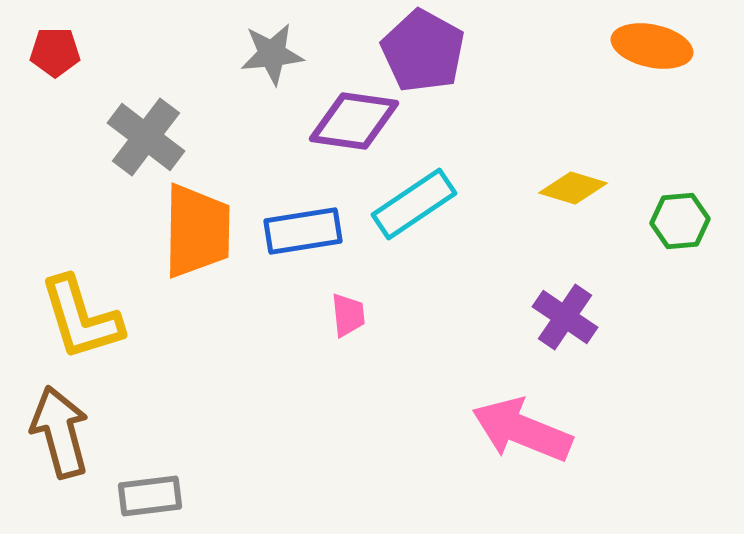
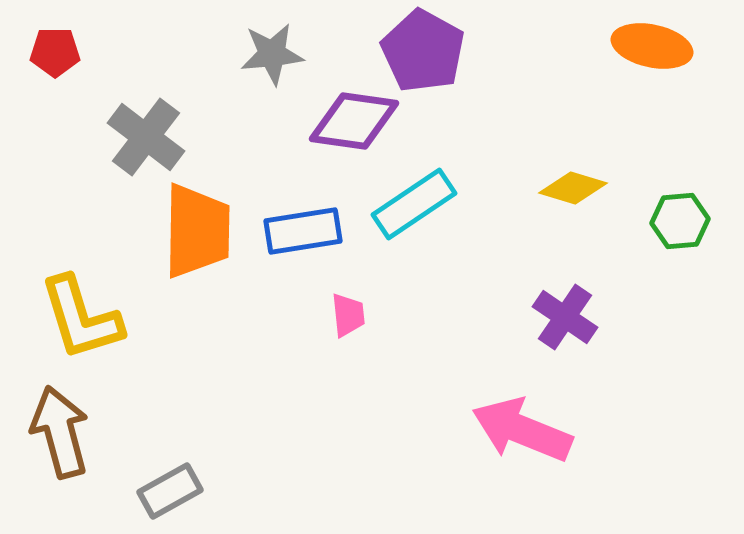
gray rectangle: moved 20 px right, 5 px up; rotated 22 degrees counterclockwise
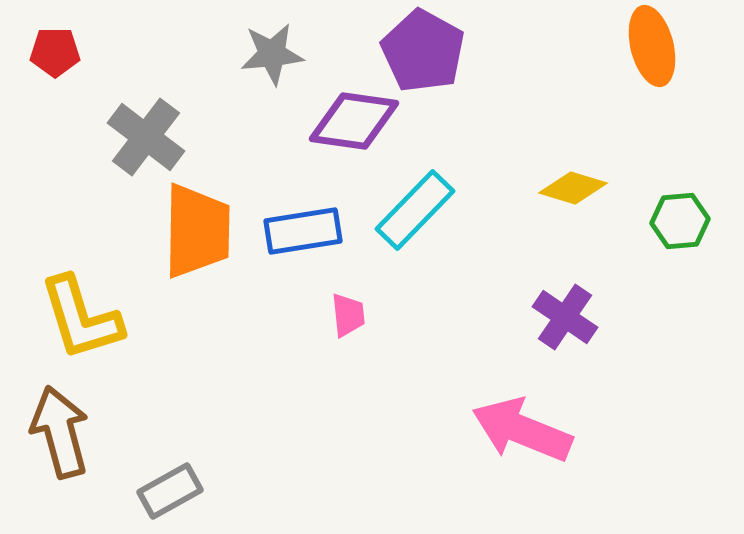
orange ellipse: rotated 64 degrees clockwise
cyan rectangle: moved 1 px right, 6 px down; rotated 12 degrees counterclockwise
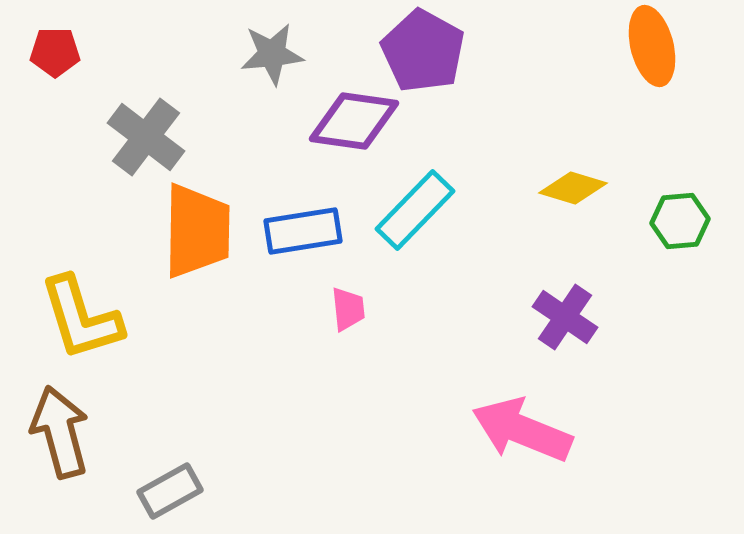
pink trapezoid: moved 6 px up
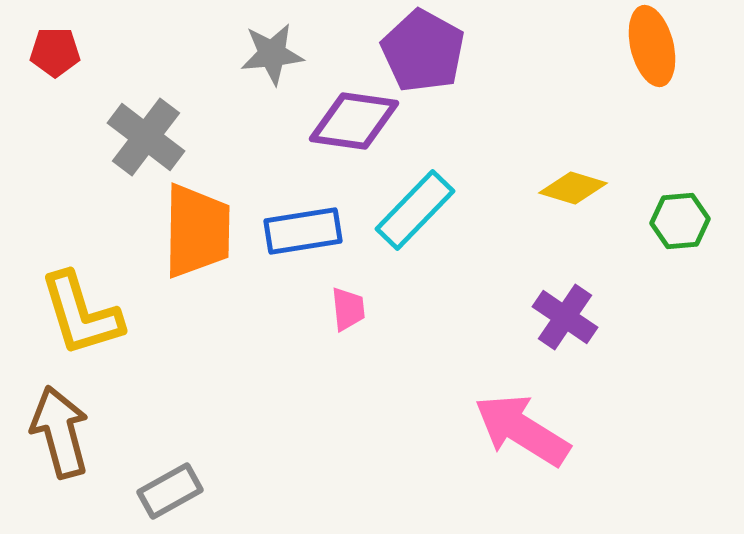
yellow L-shape: moved 4 px up
pink arrow: rotated 10 degrees clockwise
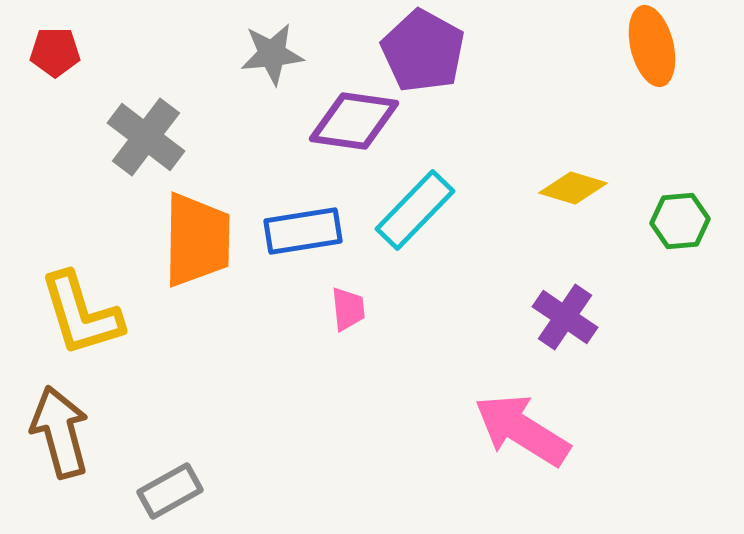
orange trapezoid: moved 9 px down
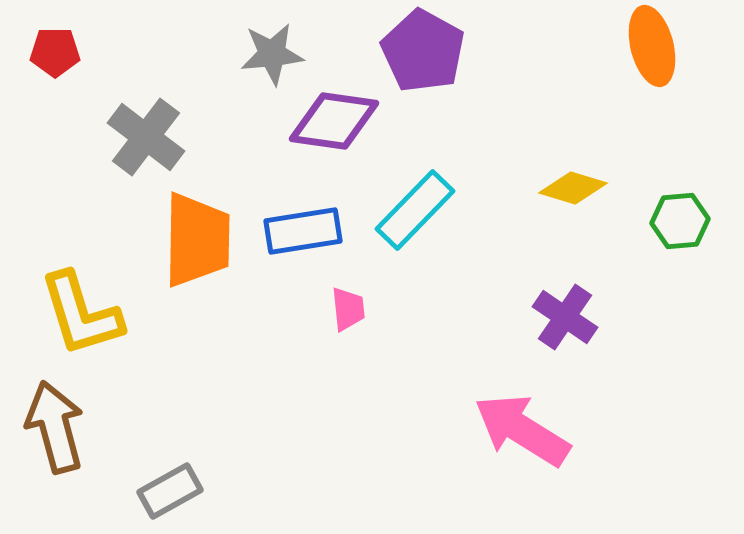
purple diamond: moved 20 px left
brown arrow: moved 5 px left, 5 px up
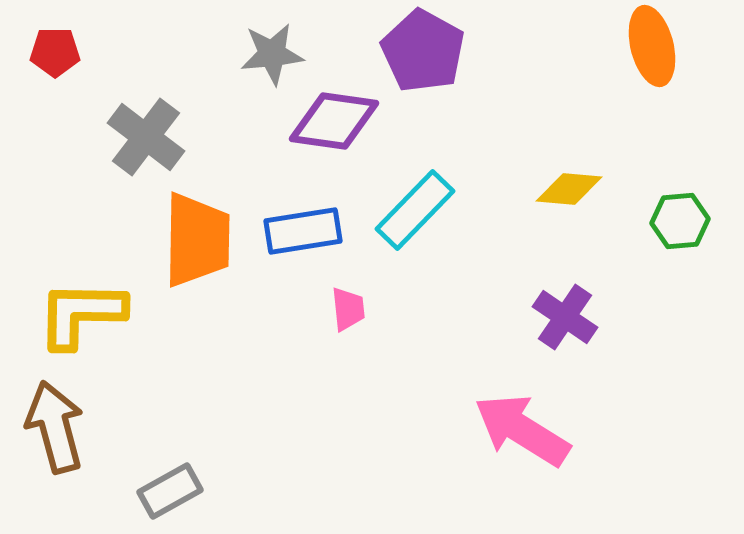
yellow diamond: moved 4 px left, 1 px down; rotated 12 degrees counterclockwise
yellow L-shape: rotated 108 degrees clockwise
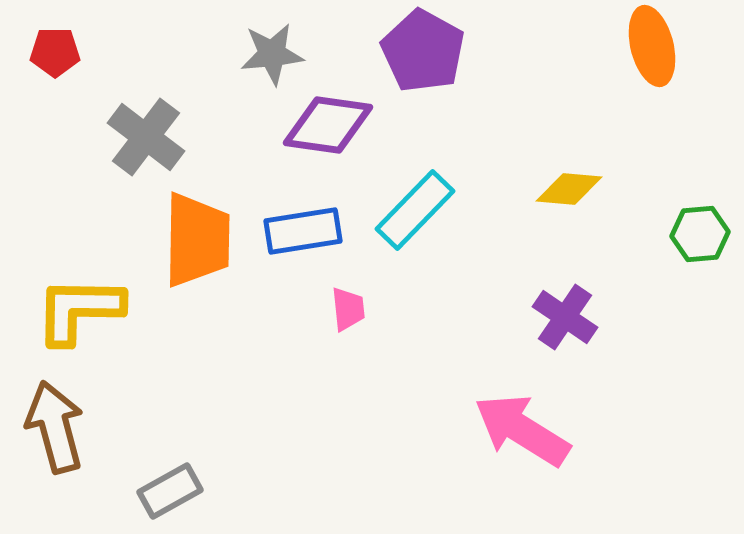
purple diamond: moved 6 px left, 4 px down
green hexagon: moved 20 px right, 13 px down
yellow L-shape: moved 2 px left, 4 px up
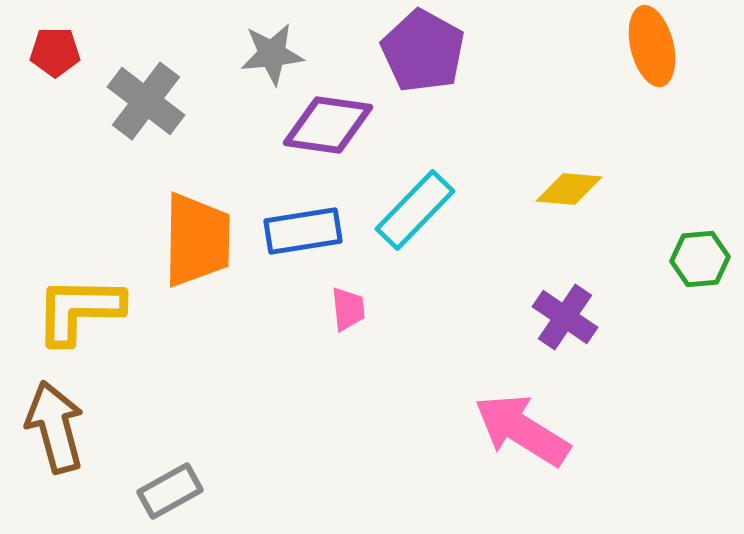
gray cross: moved 36 px up
green hexagon: moved 25 px down
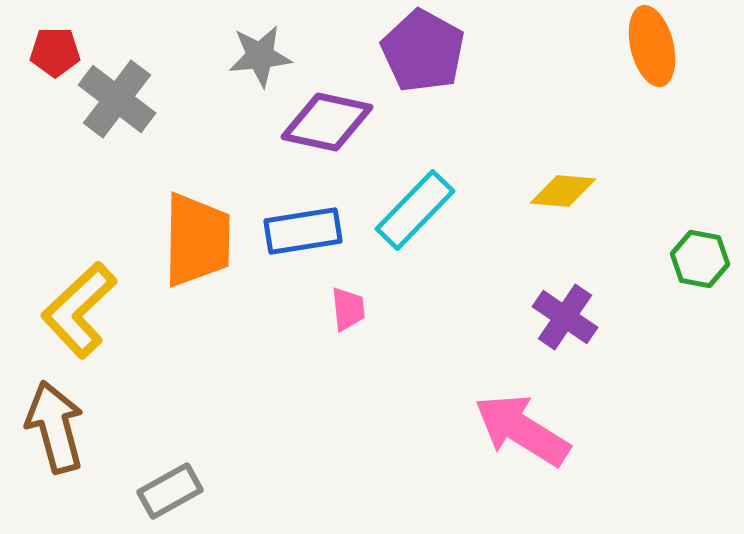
gray star: moved 12 px left, 2 px down
gray cross: moved 29 px left, 2 px up
purple diamond: moved 1 px left, 3 px up; rotated 4 degrees clockwise
yellow diamond: moved 6 px left, 2 px down
green hexagon: rotated 16 degrees clockwise
yellow L-shape: rotated 44 degrees counterclockwise
